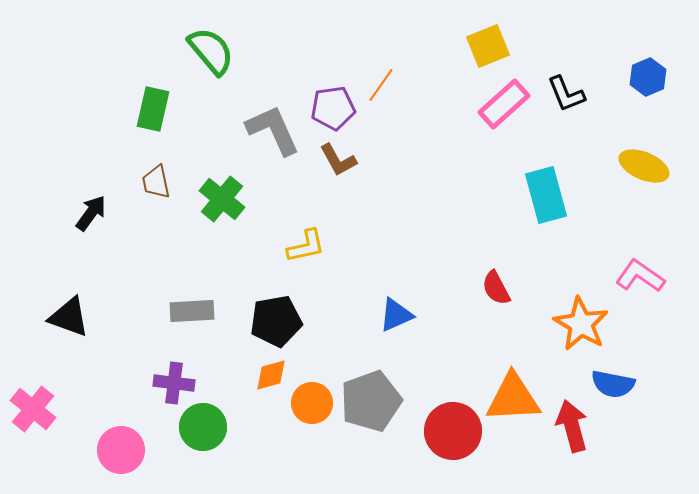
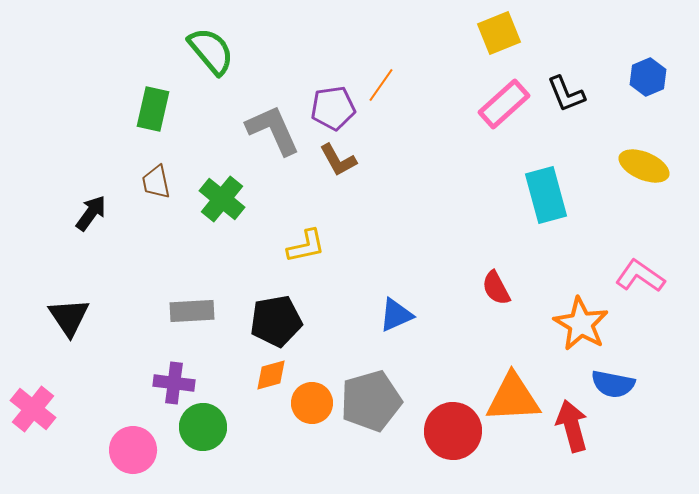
yellow square: moved 11 px right, 13 px up
black triangle: rotated 36 degrees clockwise
gray pentagon: rotated 4 degrees clockwise
pink circle: moved 12 px right
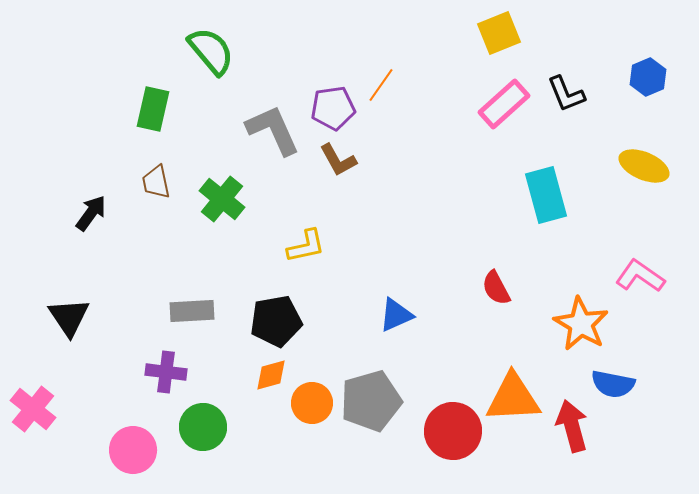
purple cross: moved 8 px left, 11 px up
